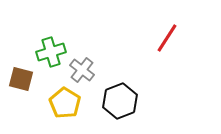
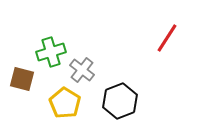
brown square: moved 1 px right
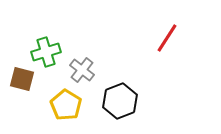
green cross: moved 5 px left
yellow pentagon: moved 1 px right, 2 px down
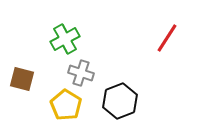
green cross: moved 19 px right, 13 px up; rotated 12 degrees counterclockwise
gray cross: moved 1 px left, 3 px down; rotated 20 degrees counterclockwise
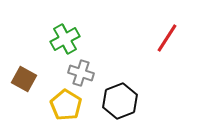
brown square: moved 2 px right; rotated 15 degrees clockwise
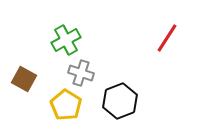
green cross: moved 1 px right, 1 px down
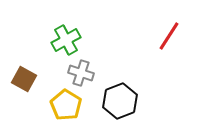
red line: moved 2 px right, 2 px up
